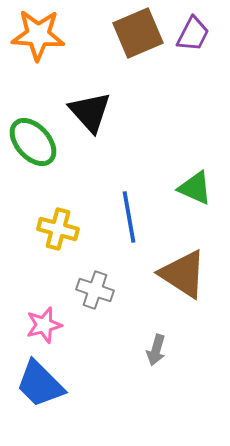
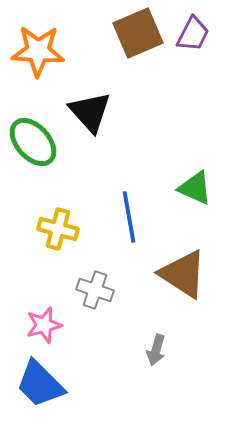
orange star: moved 16 px down
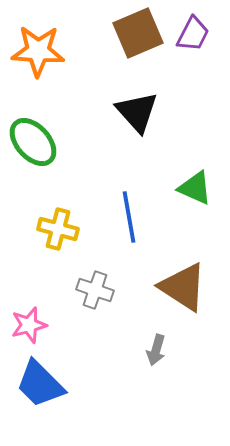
black triangle: moved 47 px right
brown triangle: moved 13 px down
pink star: moved 15 px left
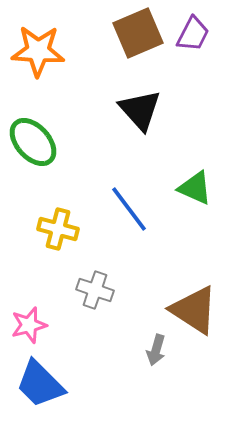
black triangle: moved 3 px right, 2 px up
blue line: moved 8 px up; rotated 27 degrees counterclockwise
brown triangle: moved 11 px right, 23 px down
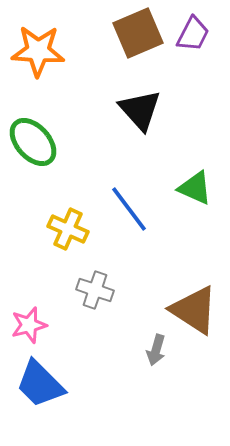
yellow cross: moved 10 px right; rotated 9 degrees clockwise
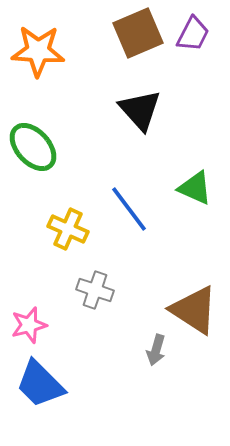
green ellipse: moved 5 px down
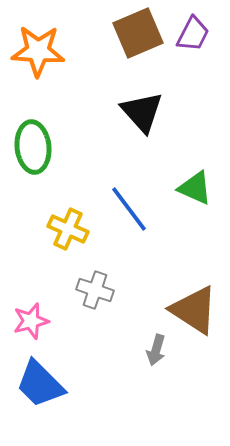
black triangle: moved 2 px right, 2 px down
green ellipse: rotated 36 degrees clockwise
pink star: moved 2 px right, 4 px up
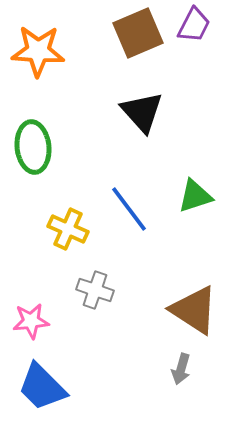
purple trapezoid: moved 1 px right, 9 px up
green triangle: moved 8 px down; rotated 42 degrees counterclockwise
pink star: rotated 9 degrees clockwise
gray arrow: moved 25 px right, 19 px down
blue trapezoid: moved 2 px right, 3 px down
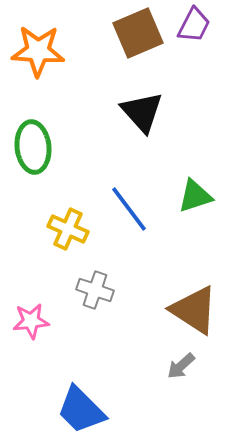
gray arrow: moved 3 px up; rotated 32 degrees clockwise
blue trapezoid: moved 39 px right, 23 px down
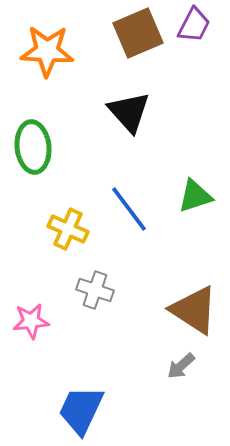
orange star: moved 9 px right
black triangle: moved 13 px left
blue trapezoid: rotated 70 degrees clockwise
